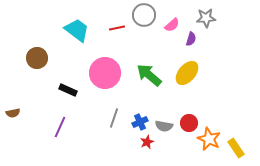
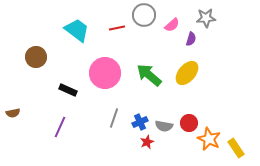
brown circle: moved 1 px left, 1 px up
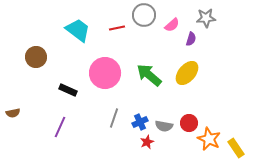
cyan trapezoid: moved 1 px right
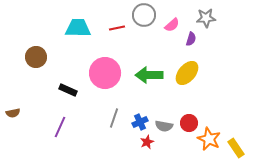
cyan trapezoid: moved 2 px up; rotated 36 degrees counterclockwise
green arrow: rotated 40 degrees counterclockwise
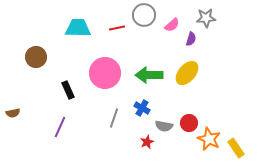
black rectangle: rotated 42 degrees clockwise
blue cross: moved 2 px right, 14 px up; rotated 35 degrees counterclockwise
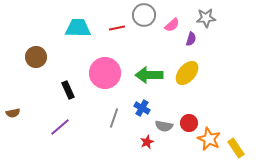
purple line: rotated 25 degrees clockwise
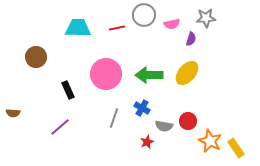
pink semicircle: moved 1 px up; rotated 28 degrees clockwise
pink circle: moved 1 px right, 1 px down
brown semicircle: rotated 16 degrees clockwise
red circle: moved 1 px left, 2 px up
orange star: moved 1 px right, 2 px down
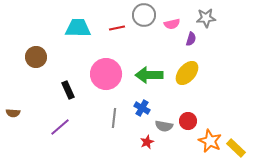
gray line: rotated 12 degrees counterclockwise
yellow rectangle: rotated 12 degrees counterclockwise
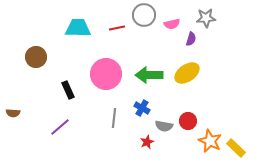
yellow ellipse: rotated 15 degrees clockwise
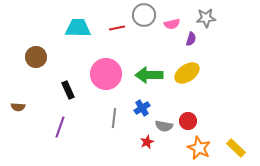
blue cross: rotated 28 degrees clockwise
brown semicircle: moved 5 px right, 6 px up
purple line: rotated 30 degrees counterclockwise
orange star: moved 11 px left, 7 px down
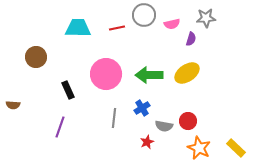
brown semicircle: moved 5 px left, 2 px up
